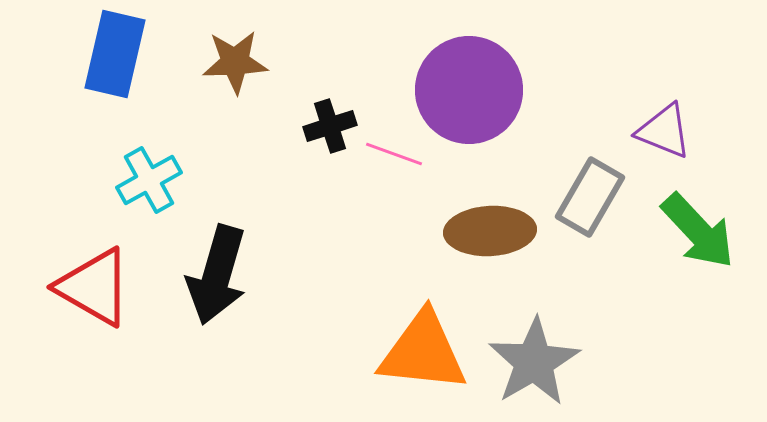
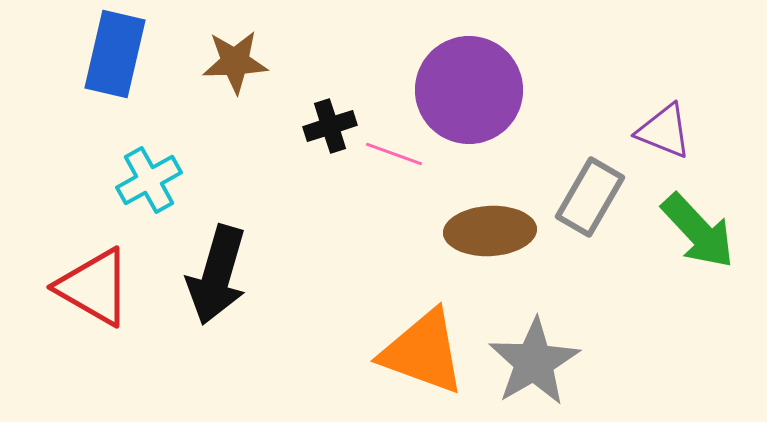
orange triangle: rotated 14 degrees clockwise
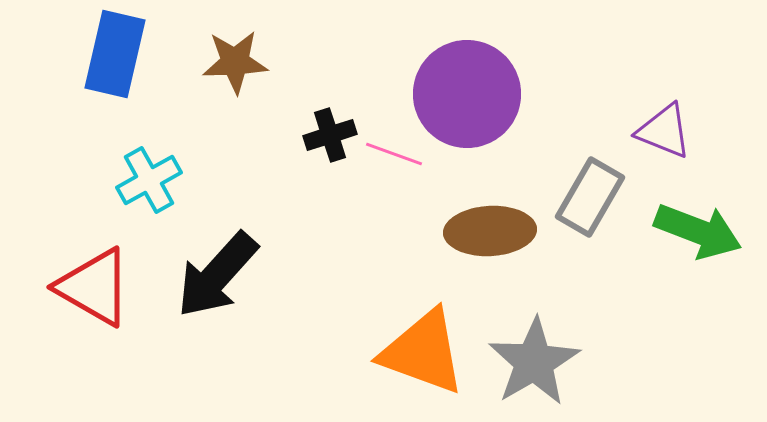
purple circle: moved 2 px left, 4 px down
black cross: moved 9 px down
green arrow: rotated 26 degrees counterclockwise
black arrow: rotated 26 degrees clockwise
